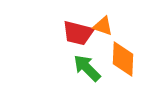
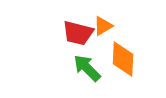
orange triangle: rotated 50 degrees counterclockwise
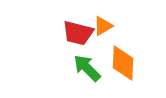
orange diamond: moved 4 px down
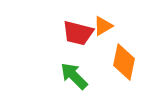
orange diamond: moved 1 px right, 1 px up; rotated 9 degrees clockwise
green arrow: moved 13 px left, 8 px down
